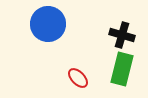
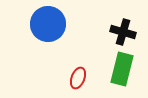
black cross: moved 1 px right, 3 px up
red ellipse: rotated 65 degrees clockwise
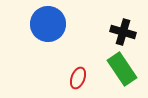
green rectangle: rotated 48 degrees counterclockwise
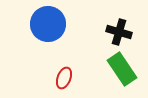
black cross: moved 4 px left
red ellipse: moved 14 px left
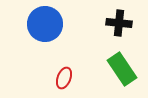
blue circle: moved 3 px left
black cross: moved 9 px up; rotated 10 degrees counterclockwise
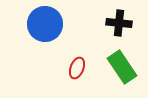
green rectangle: moved 2 px up
red ellipse: moved 13 px right, 10 px up
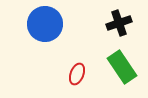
black cross: rotated 25 degrees counterclockwise
red ellipse: moved 6 px down
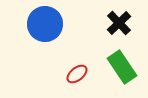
black cross: rotated 25 degrees counterclockwise
red ellipse: rotated 30 degrees clockwise
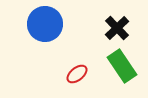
black cross: moved 2 px left, 5 px down
green rectangle: moved 1 px up
